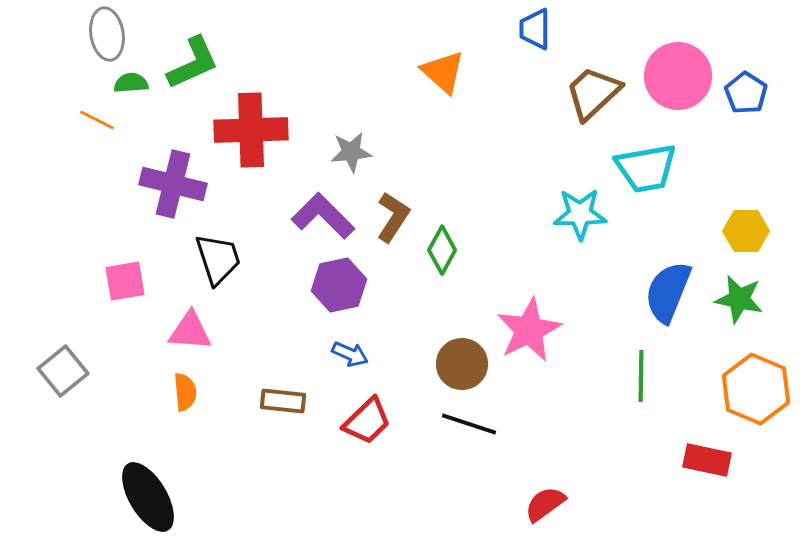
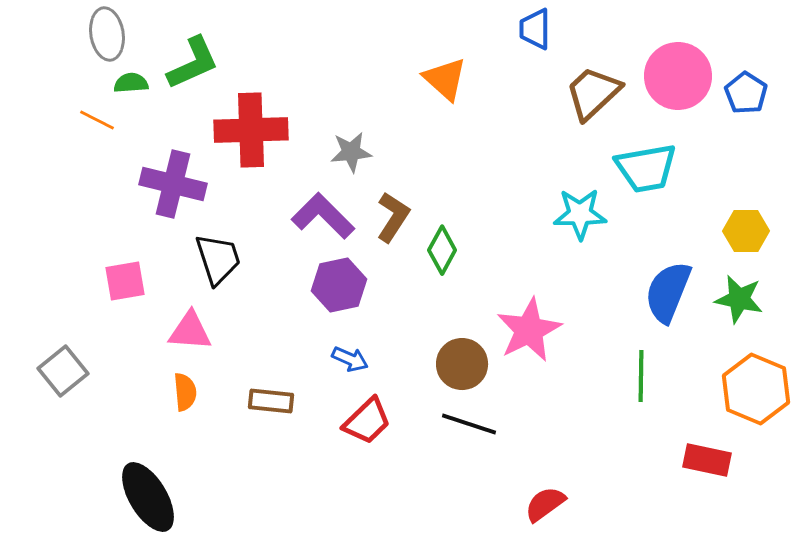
orange triangle: moved 2 px right, 7 px down
blue arrow: moved 5 px down
brown rectangle: moved 12 px left
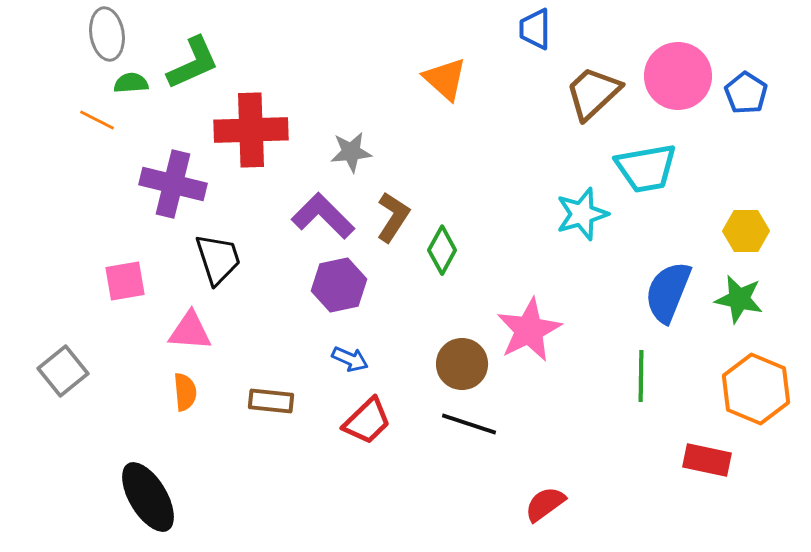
cyan star: moved 2 px right; rotated 16 degrees counterclockwise
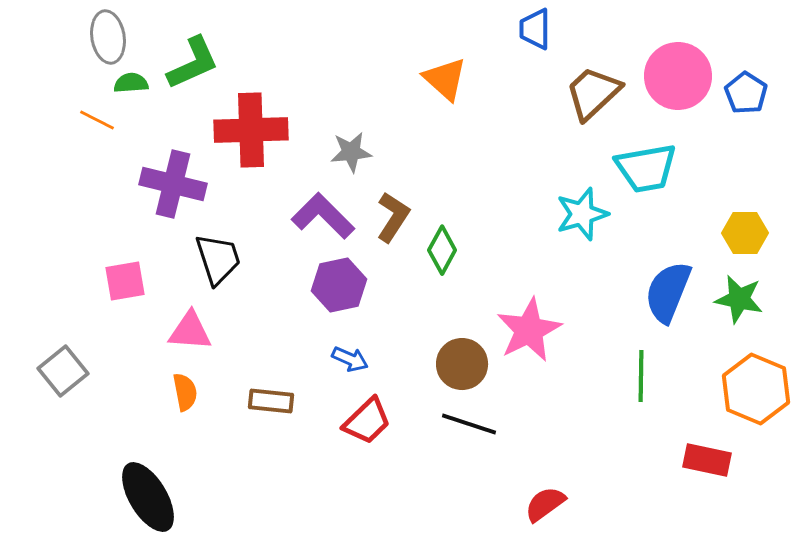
gray ellipse: moved 1 px right, 3 px down
yellow hexagon: moved 1 px left, 2 px down
orange semicircle: rotated 6 degrees counterclockwise
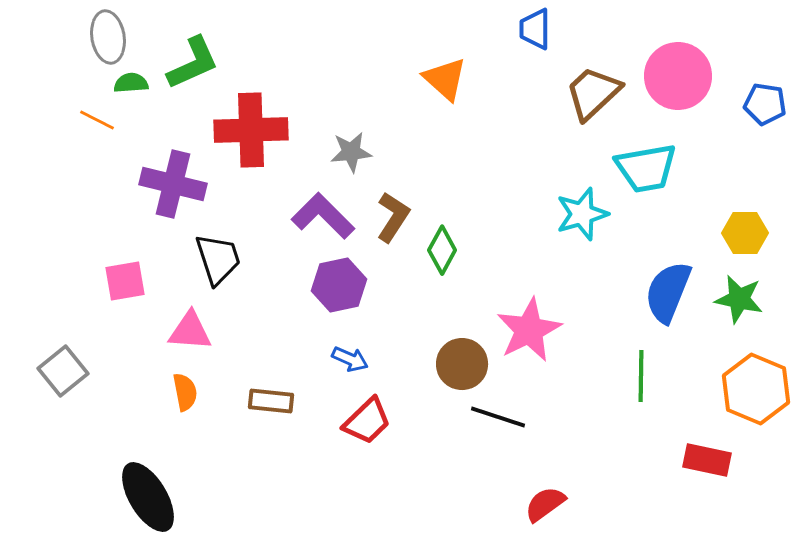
blue pentagon: moved 19 px right, 11 px down; rotated 24 degrees counterclockwise
black line: moved 29 px right, 7 px up
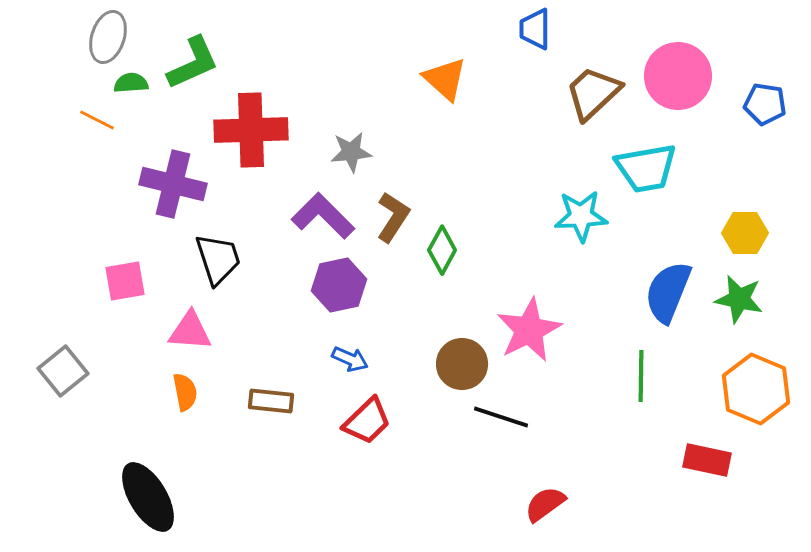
gray ellipse: rotated 27 degrees clockwise
cyan star: moved 1 px left, 2 px down; rotated 14 degrees clockwise
black line: moved 3 px right
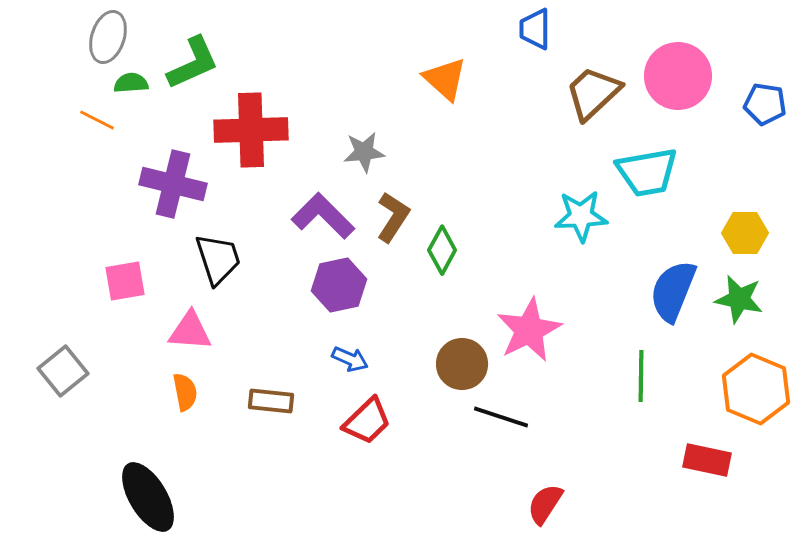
gray star: moved 13 px right
cyan trapezoid: moved 1 px right, 4 px down
blue semicircle: moved 5 px right, 1 px up
red semicircle: rotated 21 degrees counterclockwise
